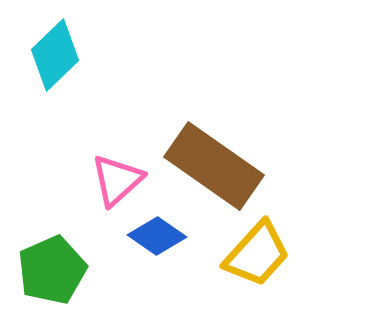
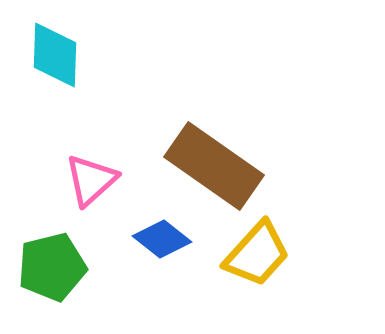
cyan diamond: rotated 44 degrees counterclockwise
pink triangle: moved 26 px left
blue diamond: moved 5 px right, 3 px down; rotated 4 degrees clockwise
green pentagon: moved 3 px up; rotated 10 degrees clockwise
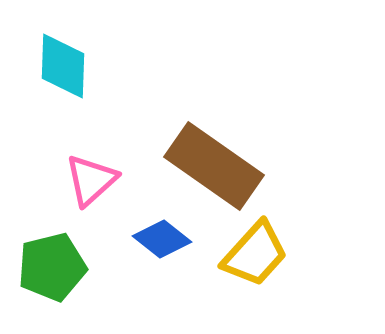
cyan diamond: moved 8 px right, 11 px down
yellow trapezoid: moved 2 px left
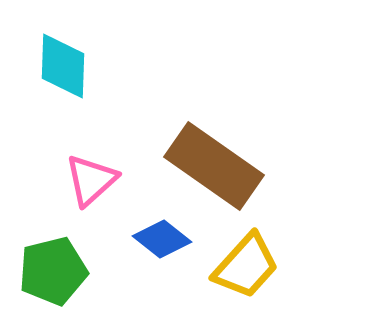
yellow trapezoid: moved 9 px left, 12 px down
green pentagon: moved 1 px right, 4 px down
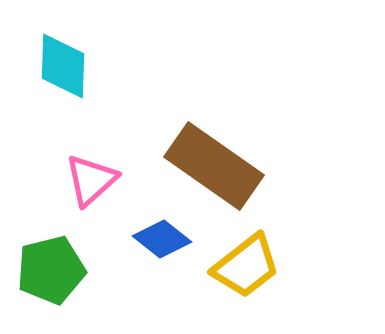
yellow trapezoid: rotated 10 degrees clockwise
green pentagon: moved 2 px left, 1 px up
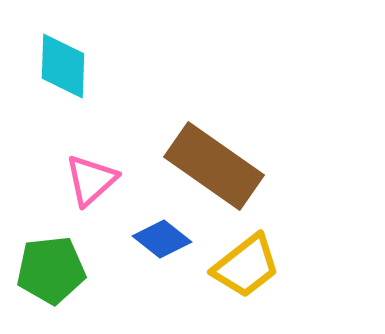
green pentagon: rotated 8 degrees clockwise
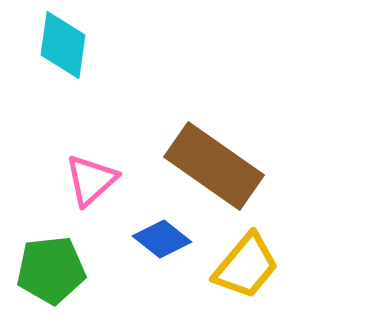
cyan diamond: moved 21 px up; rotated 6 degrees clockwise
yellow trapezoid: rotated 12 degrees counterclockwise
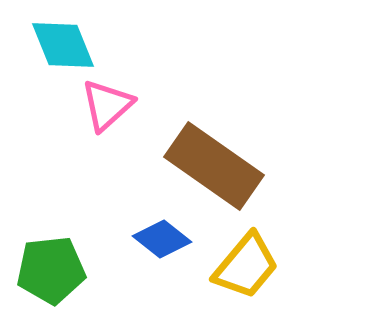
cyan diamond: rotated 30 degrees counterclockwise
pink triangle: moved 16 px right, 75 px up
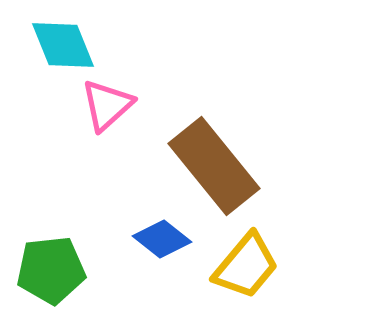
brown rectangle: rotated 16 degrees clockwise
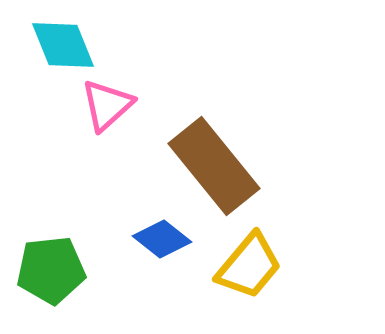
yellow trapezoid: moved 3 px right
